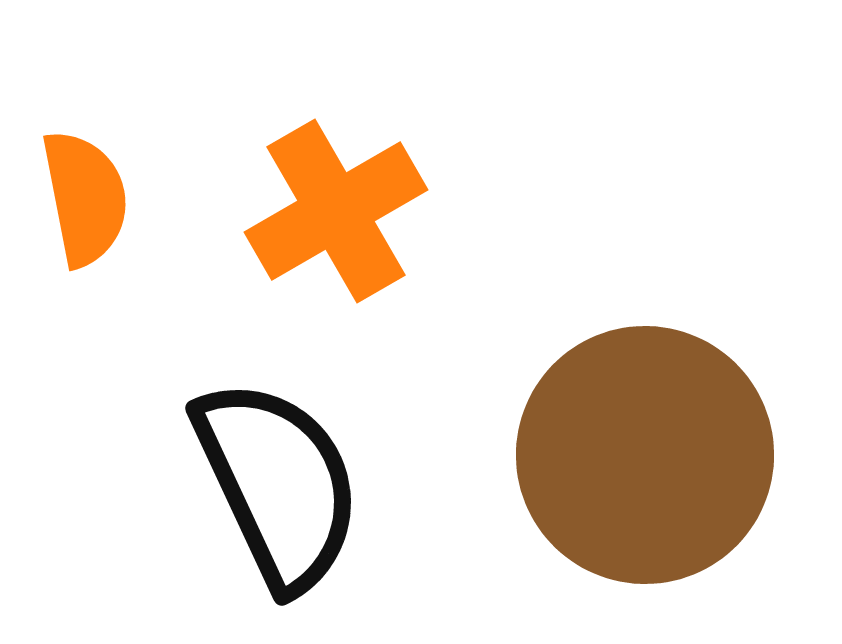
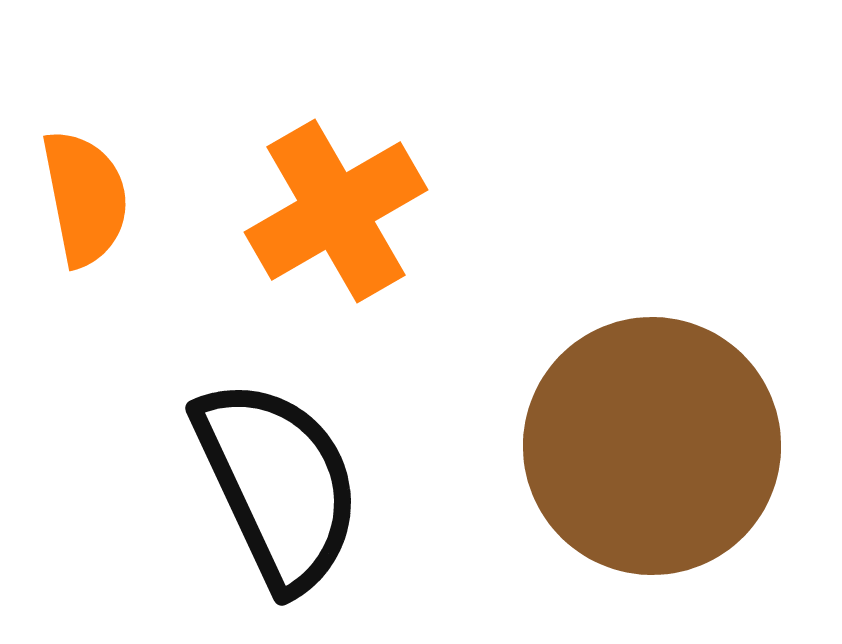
brown circle: moved 7 px right, 9 px up
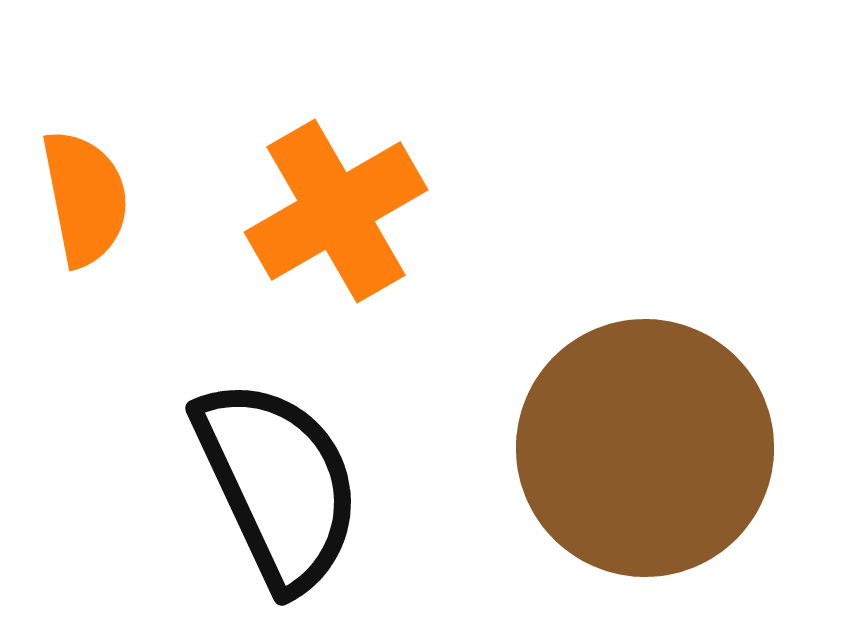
brown circle: moved 7 px left, 2 px down
